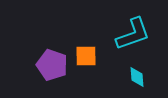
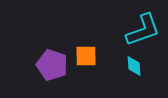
cyan L-shape: moved 10 px right, 4 px up
cyan diamond: moved 3 px left, 11 px up
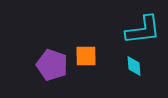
cyan L-shape: rotated 12 degrees clockwise
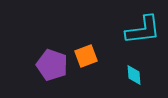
orange square: rotated 20 degrees counterclockwise
cyan diamond: moved 9 px down
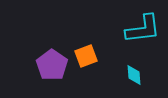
cyan L-shape: moved 1 px up
purple pentagon: rotated 16 degrees clockwise
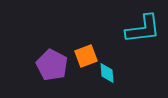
purple pentagon: rotated 8 degrees counterclockwise
cyan diamond: moved 27 px left, 2 px up
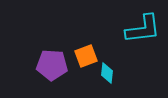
purple pentagon: rotated 24 degrees counterclockwise
cyan diamond: rotated 10 degrees clockwise
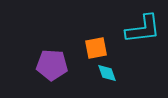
orange square: moved 10 px right, 8 px up; rotated 10 degrees clockwise
cyan diamond: rotated 25 degrees counterclockwise
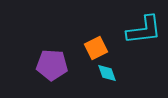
cyan L-shape: moved 1 px right, 1 px down
orange square: rotated 15 degrees counterclockwise
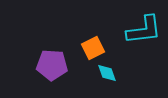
orange square: moved 3 px left
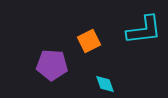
orange square: moved 4 px left, 7 px up
cyan diamond: moved 2 px left, 11 px down
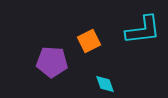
cyan L-shape: moved 1 px left
purple pentagon: moved 3 px up
